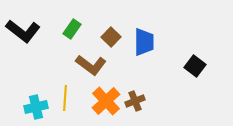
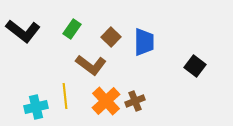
yellow line: moved 2 px up; rotated 10 degrees counterclockwise
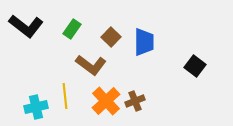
black L-shape: moved 3 px right, 5 px up
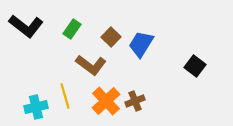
blue trapezoid: moved 3 px left, 2 px down; rotated 148 degrees counterclockwise
yellow line: rotated 10 degrees counterclockwise
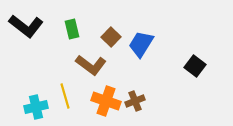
green rectangle: rotated 48 degrees counterclockwise
orange cross: rotated 28 degrees counterclockwise
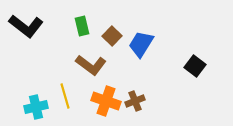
green rectangle: moved 10 px right, 3 px up
brown square: moved 1 px right, 1 px up
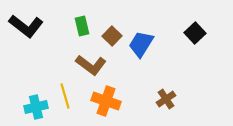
black square: moved 33 px up; rotated 10 degrees clockwise
brown cross: moved 31 px right, 2 px up; rotated 12 degrees counterclockwise
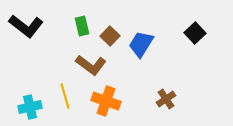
brown square: moved 2 px left
cyan cross: moved 6 px left
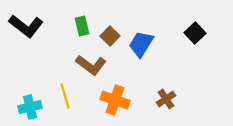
orange cross: moved 9 px right, 1 px up
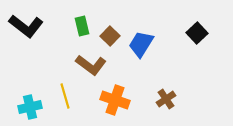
black square: moved 2 px right
